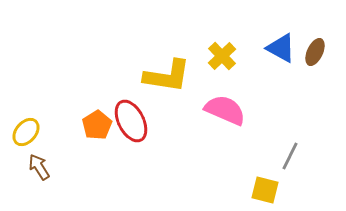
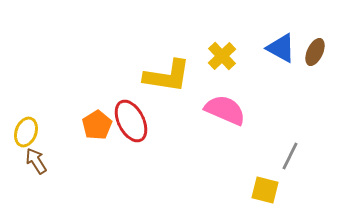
yellow ellipse: rotated 20 degrees counterclockwise
brown arrow: moved 3 px left, 6 px up
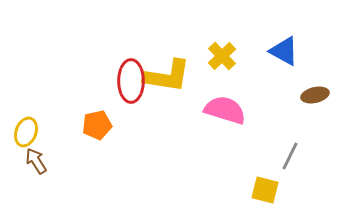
blue triangle: moved 3 px right, 3 px down
brown ellipse: moved 43 px down; rotated 52 degrees clockwise
pink semicircle: rotated 6 degrees counterclockwise
red ellipse: moved 40 px up; rotated 27 degrees clockwise
orange pentagon: rotated 20 degrees clockwise
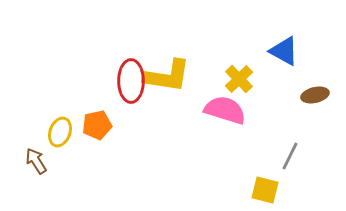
yellow cross: moved 17 px right, 23 px down
yellow ellipse: moved 34 px right
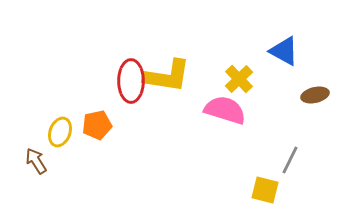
gray line: moved 4 px down
